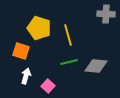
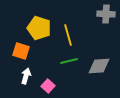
green line: moved 1 px up
gray diamond: moved 3 px right; rotated 10 degrees counterclockwise
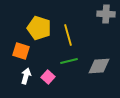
pink square: moved 9 px up
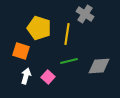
gray cross: moved 21 px left; rotated 30 degrees clockwise
yellow line: moved 1 px left, 1 px up; rotated 25 degrees clockwise
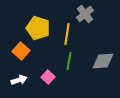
gray cross: rotated 18 degrees clockwise
yellow pentagon: moved 1 px left
orange square: rotated 24 degrees clockwise
green line: rotated 66 degrees counterclockwise
gray diamond: moved 4 px right, 5 px up
white arrow: moved 7 px left, 4 px down; rotated 56 degrees clockwise
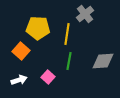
yellow pentagon: rotated 15 degrees counterclockwise
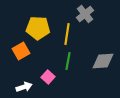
orange square: rotated 18 degrees clockwise
green line: moved 1 px left
white arrow: moved 5 px right, 7 px down
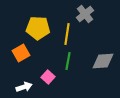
orange square: moved 2 px down
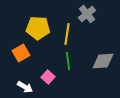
gray cross: moved 2 px right
green line: rotated 18 degrees counterclockwise
white arrow: moved 1 px right; rotated 49 degrees clockwise
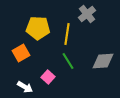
green line: rotated 24 degrees counterclockwise
